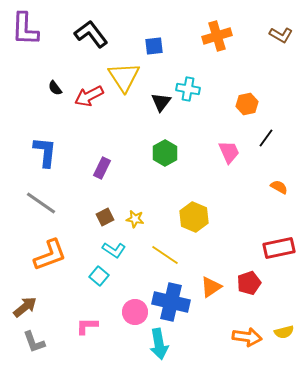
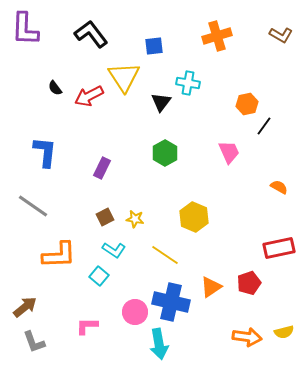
cyan cross: moved 6 px up
black line: moved 2 px left, 12 px up
gray line: moved 8 px left, 3 px down
orange L-shape: moved 9 px right; rotated 18 degrees clockwise
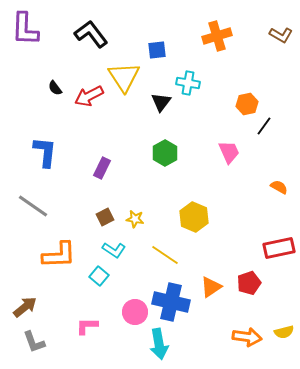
blue square: moved 3 px right, 4 px down
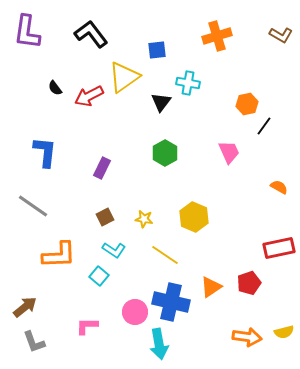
purple L-shape: moved 2 px right, 3 px down; rotated 6 degrees clockwise
yellow triangle: rotated 28 degrees clockwise
yellow star: moved 9 px right
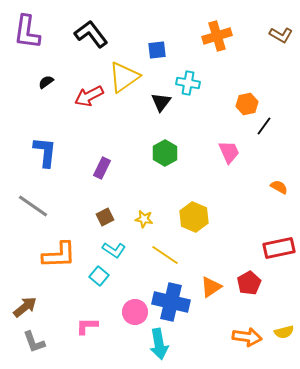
black semicircle: moved 9 px left, 6 px up; rotated 91 degrees clockwise
red pentagon: rotated 10 degrees counterclockwise
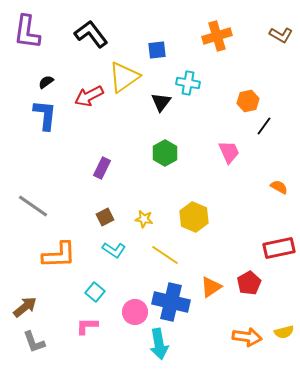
orange hexagon: moved 1 px right, 3 px up
blue L-shape: moved 37 px up
cyan square: moved 4 px left, 16 px down
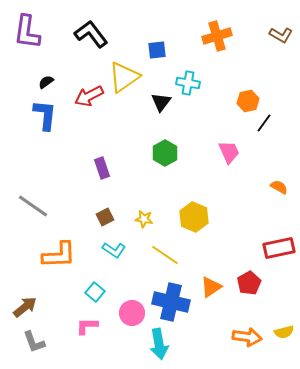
black line: moved 3 px up
purple rectangle: rotated 45 degrees counterclockwise
pink circle: moved 3 px left, 1 px down
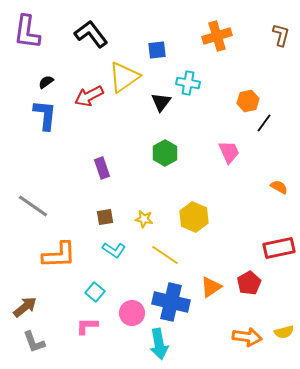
brown L-shape: rotated 105 degrees counterclockwise
brown square: rotated 18 degrees clockwise
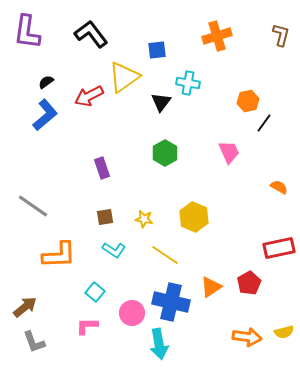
blue L-shape: rotated 44 degrees clockwise
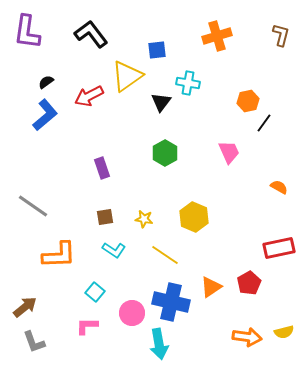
yellow triangle: moved 3 px right, 1 px up
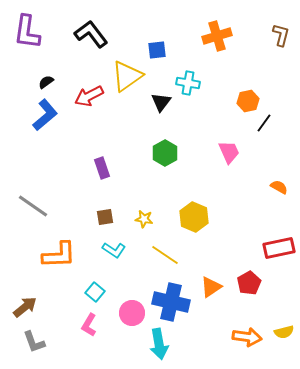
pink L-shape: moved 2 px right, 1 px up; rotated 60 degrees counterclockwise
